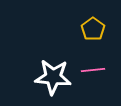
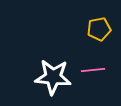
yellow pentagon: moved 6 px right; rotated 25 degrees clockwise
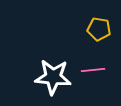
yellow pentagon: rotated 20 degrees clockwise
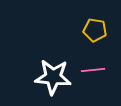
yellow pentagon: moved 4 px left, 1 px down
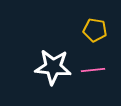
white star: moved 10 px up
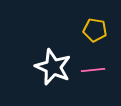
white star: rotated 18 degrees clockwise
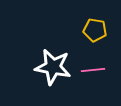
white star: rotated 12 degrees counterclockwise
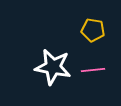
yellow pentagon: moved 2 px left
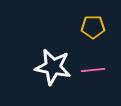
yellow pentagon: moved 3 px up; rotated 10 degrees counterclockwise
